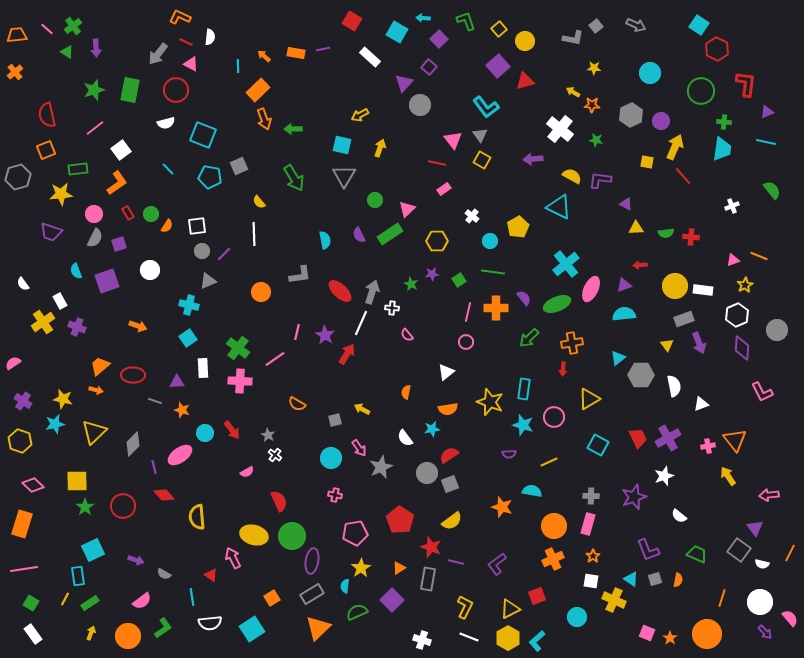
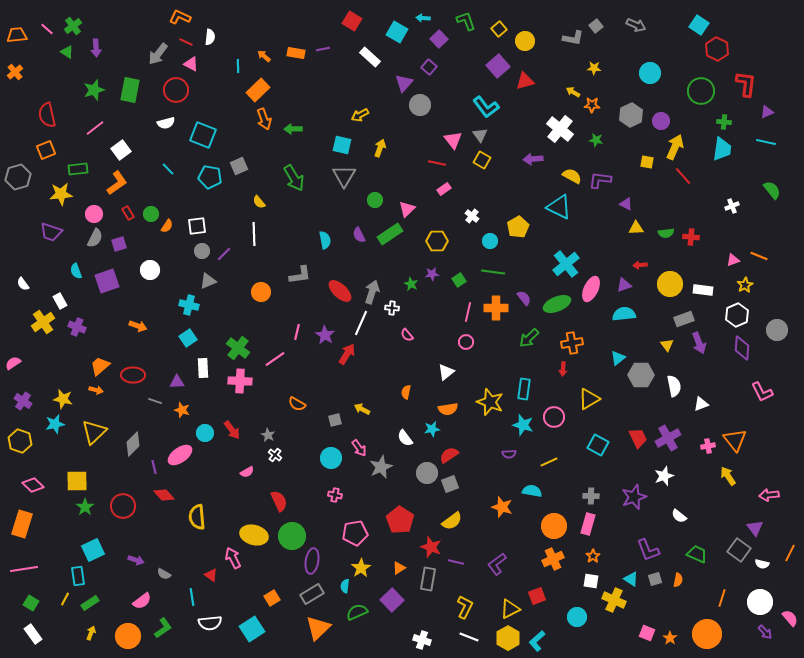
yellow circle at (675, 286): moved 5 px left, 2 px up
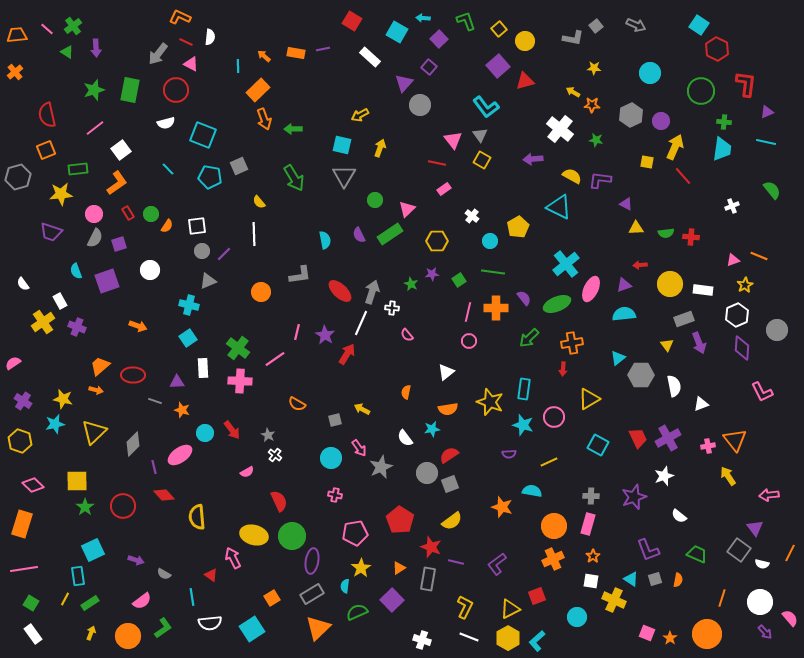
pink circle at (466, 342): moved 3 px right, 1 px up
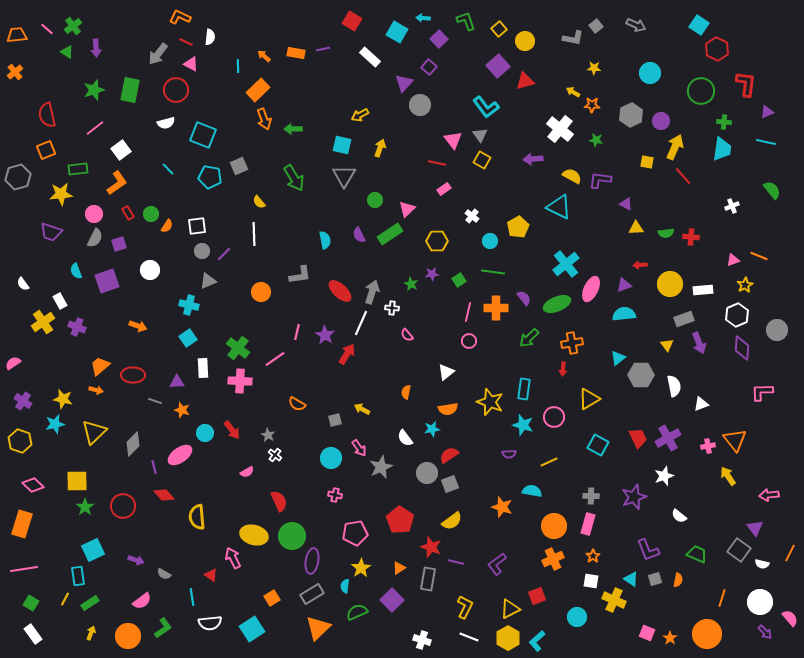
white rectangle at (703, 290): rotated 12 degrees counterclockwise
pink L-shape at (762, 392): rotated 115 degrees clockwise
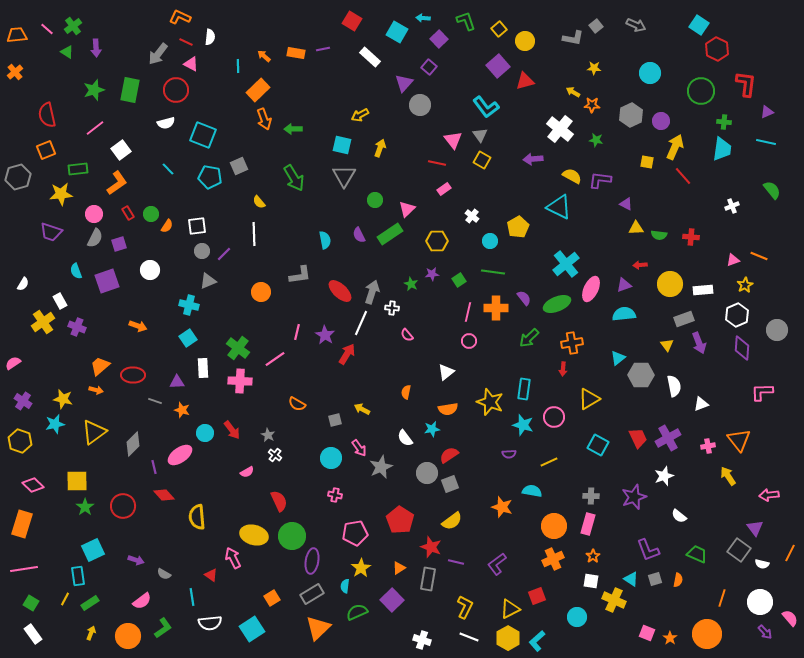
green semicircle at (666, 233): moved 7 px left, 2 px down; rotated 14 degrees clockwise
white semicircle at (23, 284): rotated 112 degrees counterclockwise
yellow triangle at (94, 432): rotated 8 degrees clockwise
orange triangle at (735, 440): moved 4 px right
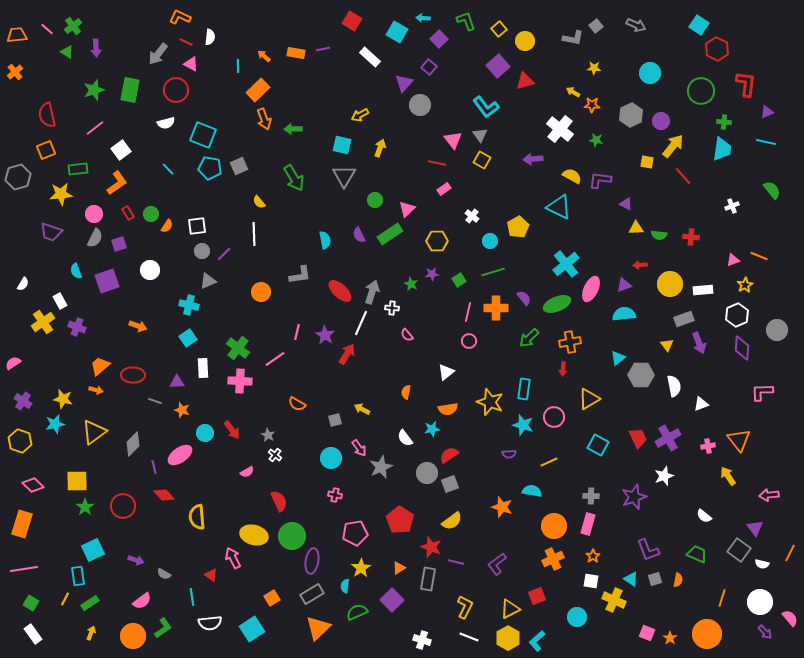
yellow arrow at (675, 147): moved 2 px left, 1 px up; rotated 15 degrees clockwise
cyan pentagon at (210, 177): moved 9 px up
green line at (493, 272): rotated 25 degrees counterclockwise
orange cross at (572, 343): moved 2 px left, 1 px up
white semicircle at (679, 516): moved 25 px right
orange circle at (128, 636): moved 5 px right
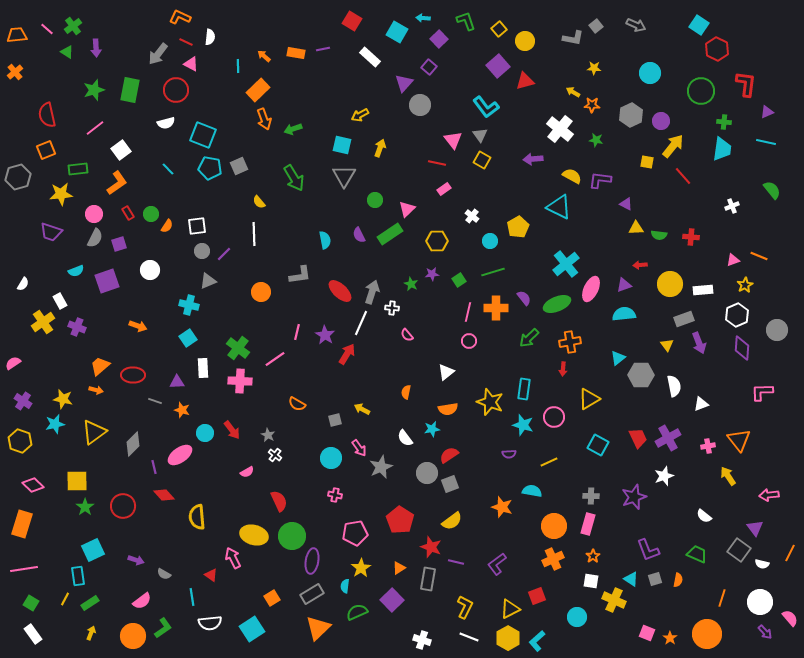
green arrow at (293, 129): rotated 18 degrees counterclockwise
cyan semicircle at (76, 271): rotated 91 degrees counterclockwise
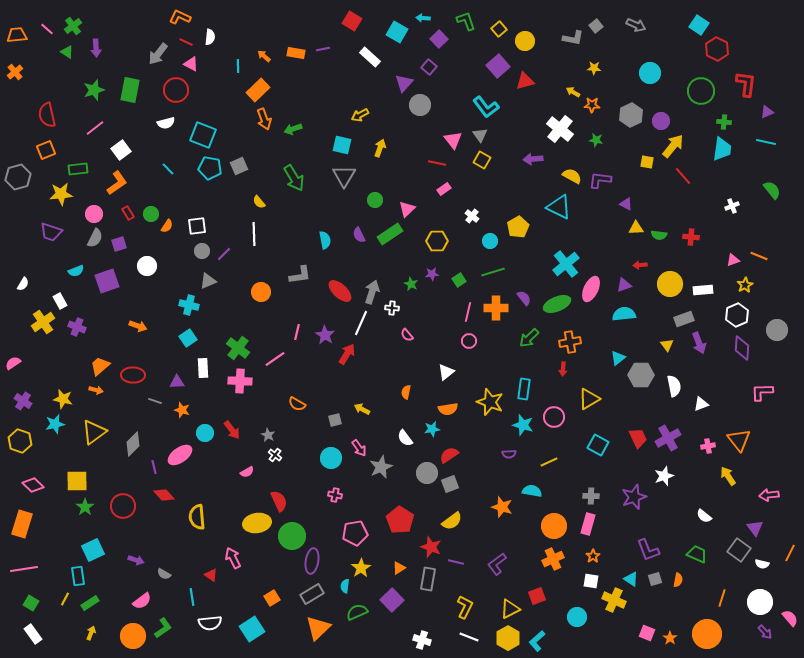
white circle at (150, 270): moved 3 px left, 4 px up
yellow ellipse at (254, 535): moved 3 px right, 12 px up; rotated 24 degrees counterclockwise
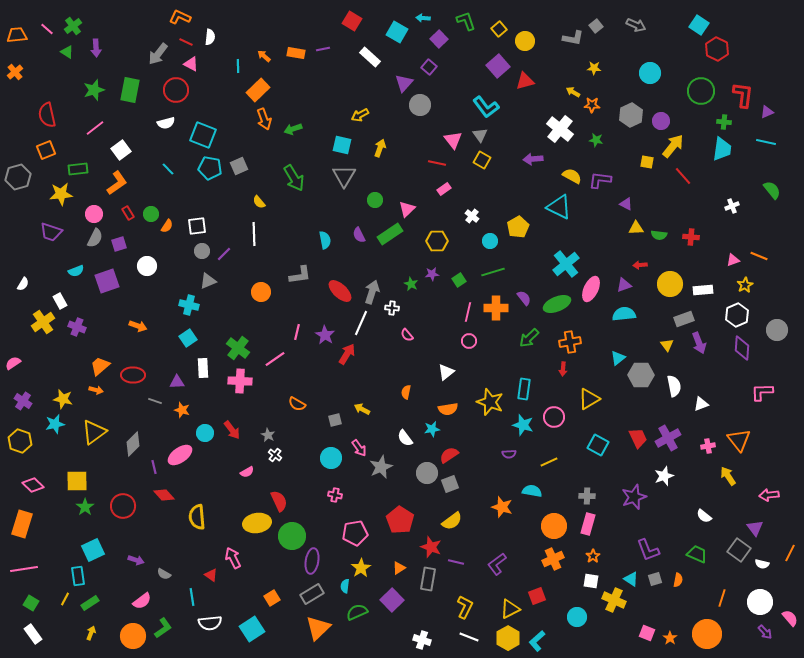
red L-shape at (746, 84): moved 3 px left, 11 px down
gray cross at (591, 496): moved 4 px left
